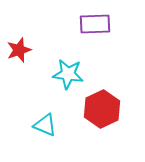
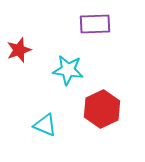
cyan star: moved 4 px up
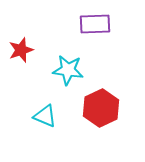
red star: moved 2 px right
red hexagon: moved 1 px left, 1 px up
cyan triangle: moved 9 px up
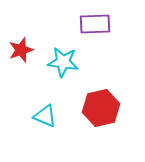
cyan star: moved 5 px left, 8 px up
red hexagon: rotated 12 degrees clockwise
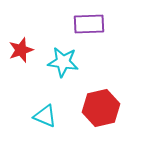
purple rectangle: moved 6 px left
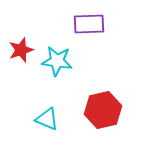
cyan star: moved 6 px left, 1 px up
red hexagon: moved 2 px right, 2 px down
cyan triangle: moved 2 px right, 3 px down
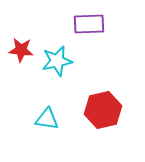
red star: rotated 25 degrees clockwise
cyan star: rotated 20 degrees counterclockwise
cyan triangle: rotated 15 degrees counterclockwise
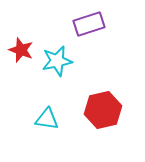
purple rectangle: rotated 16 degrees counterclockwise
red star: rotated 15 degrees clockwise
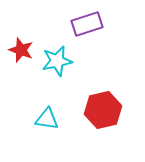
purple rectangle: moved 2 px left
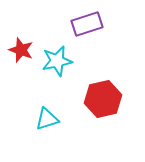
red hexagon: moved 11 px up
cyan triangle: rotated 25 degrees counterclockwise
